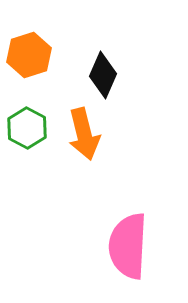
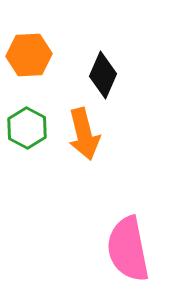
orange hexagon: rotated 15 degrees clockwise
pink semicircle: moved 3 px down; rotated 14 degrees counterclockwise
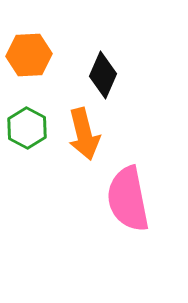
pink semicircle: moved 50 px up
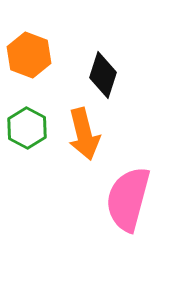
orange hexagon: rotated 24 degrees clockwise
black diamond: rotated 6 degrees counterclockwise
pink semicircle: rotated 26 degrees clockwise
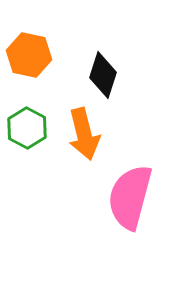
orange hexagon: rotated 9 degrees counterclockwise
pink semicircle: moved 2 px right, 2 px up
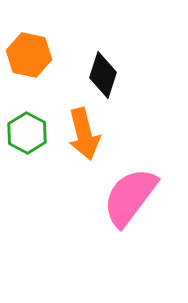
green hexagon: moved 5 px down
pink semicircle: rotated 22 degrees clockwise
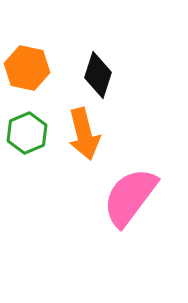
orange hexagon: moved 2 px left, 13 px down
black diamond: moved 5 px left
green hexagon: rotated 9 degrees clockwise
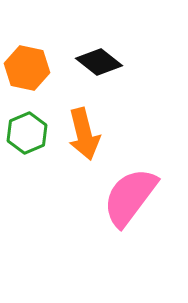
black diamond: moved 1 px right, 13 px up; rotated 69 degrees counterclockwise
